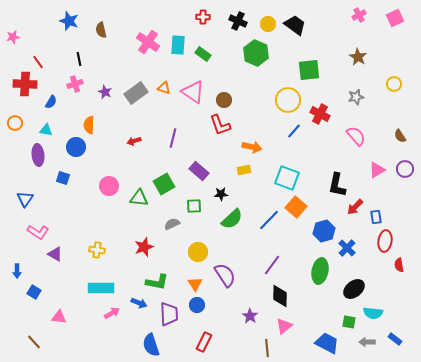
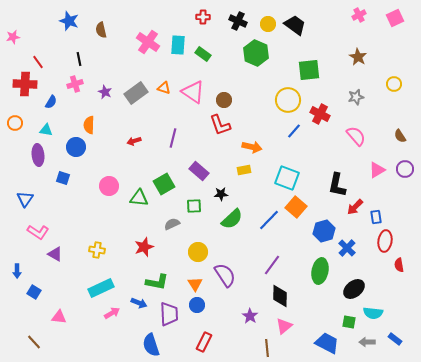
cyan rectangle at (101, 288): rotated 25 degrees counterclockwise
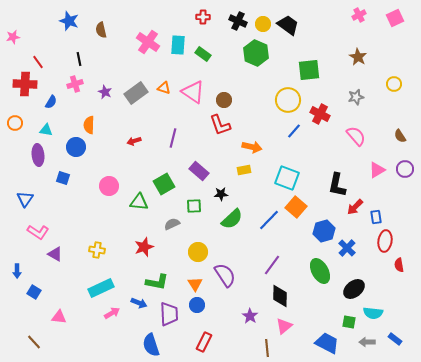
yellow circle at (268, 24): moved 5 px left
black trapezoid at (295, 25): moved 7 px left
green triangle at (139, 198): moved 4 px down
green ellipse at (320, 271): rotated 40 degrees counterclockwise
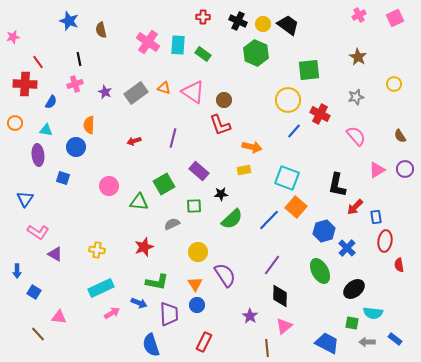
green square at (349, 322): moved 3 px right, 1 px down
brown line at (34, 342): moved 4 px right, 8 px up
